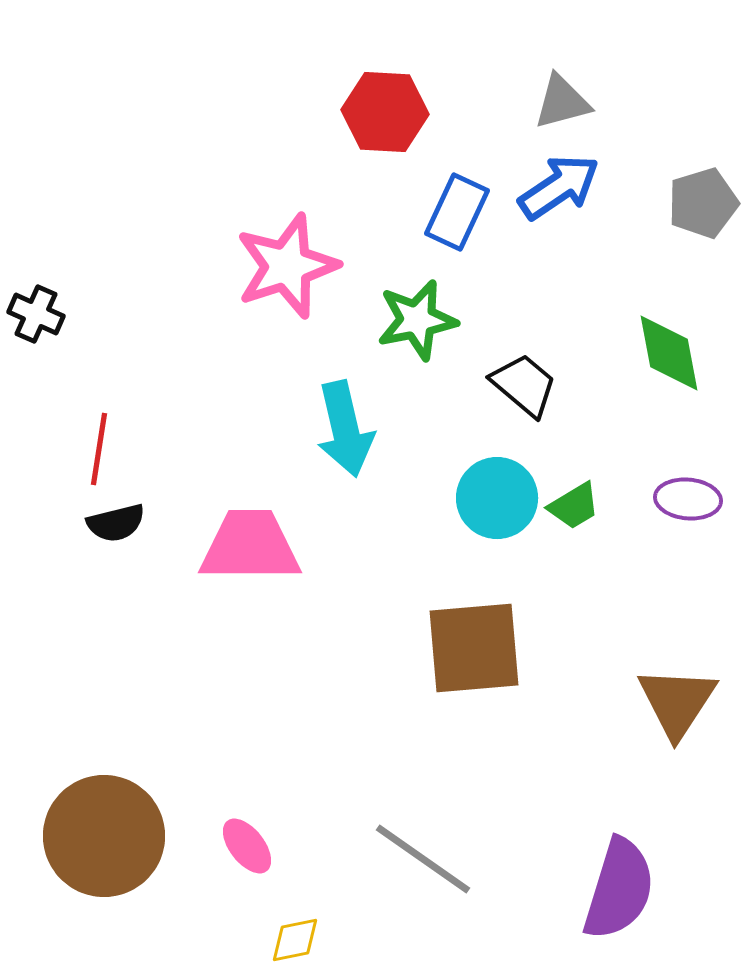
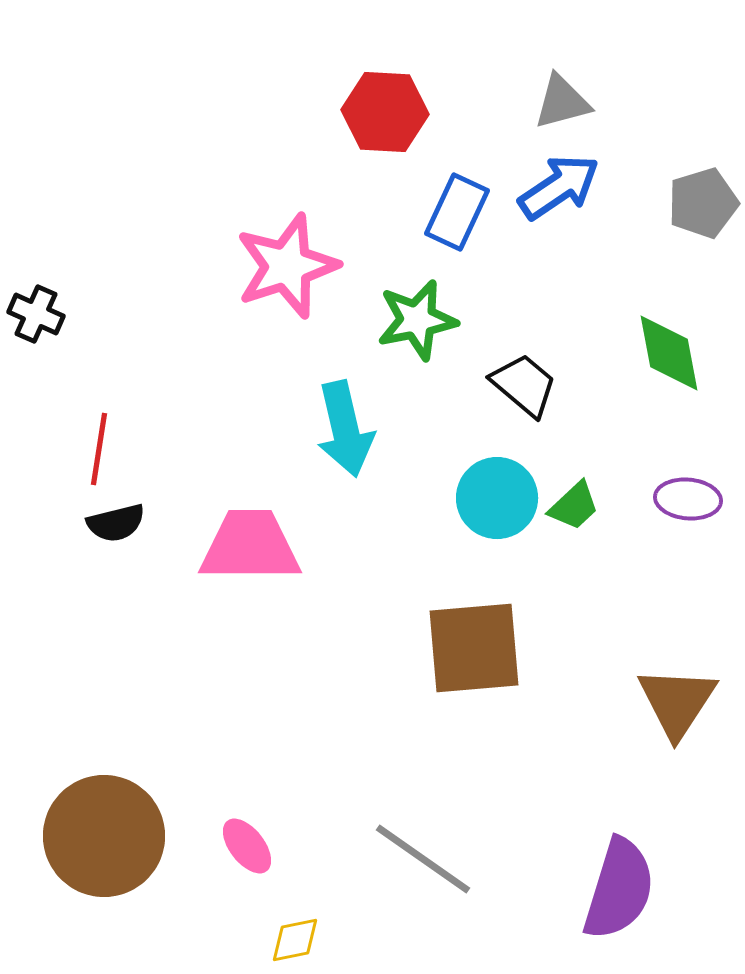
green trapezoid: rotated 12 degrees counterclockwise
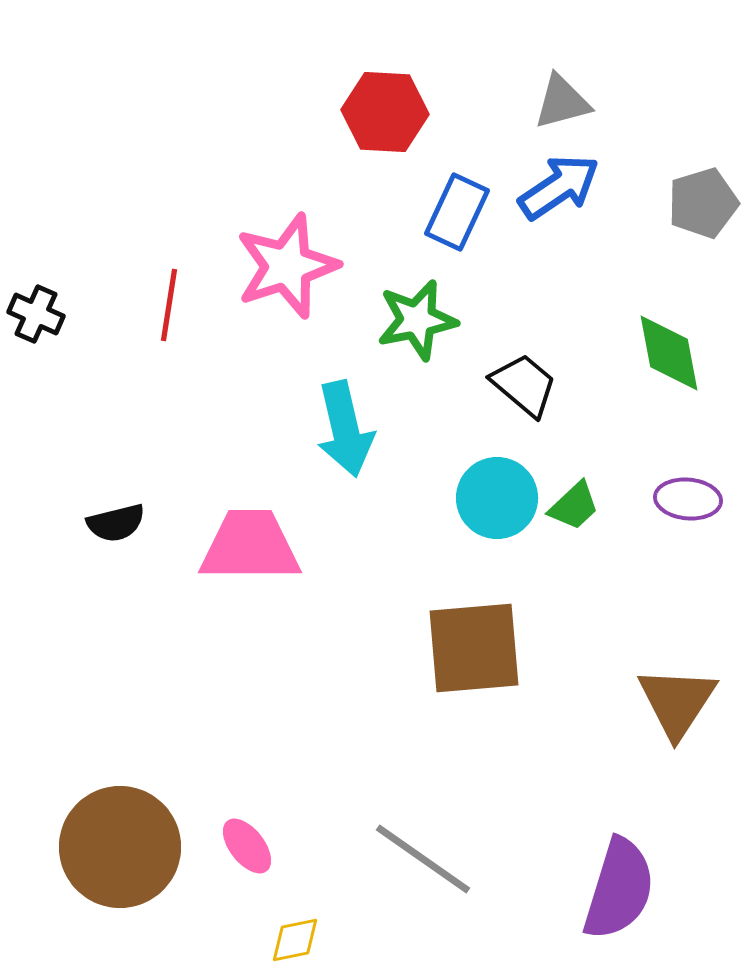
red line: moved 70 px right, 144 px up
brown circle: moved 16 px right, 11 px down
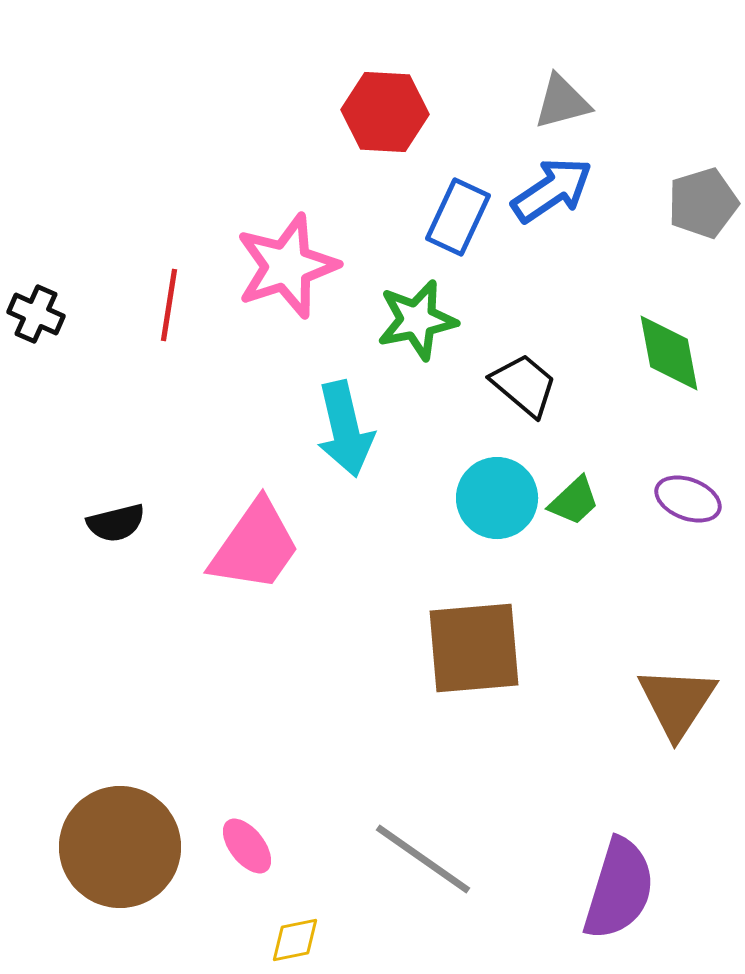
blue arrow: moved 7 px left, 3 px down
blue rectangle: moved 1 px right, 5 px down
purple ellipse: rotated 16 degrees clockwise
green trapezoid: moved 5 px up
pink trapezoid: moved 5 px right; rotated 125 degrees clockwise
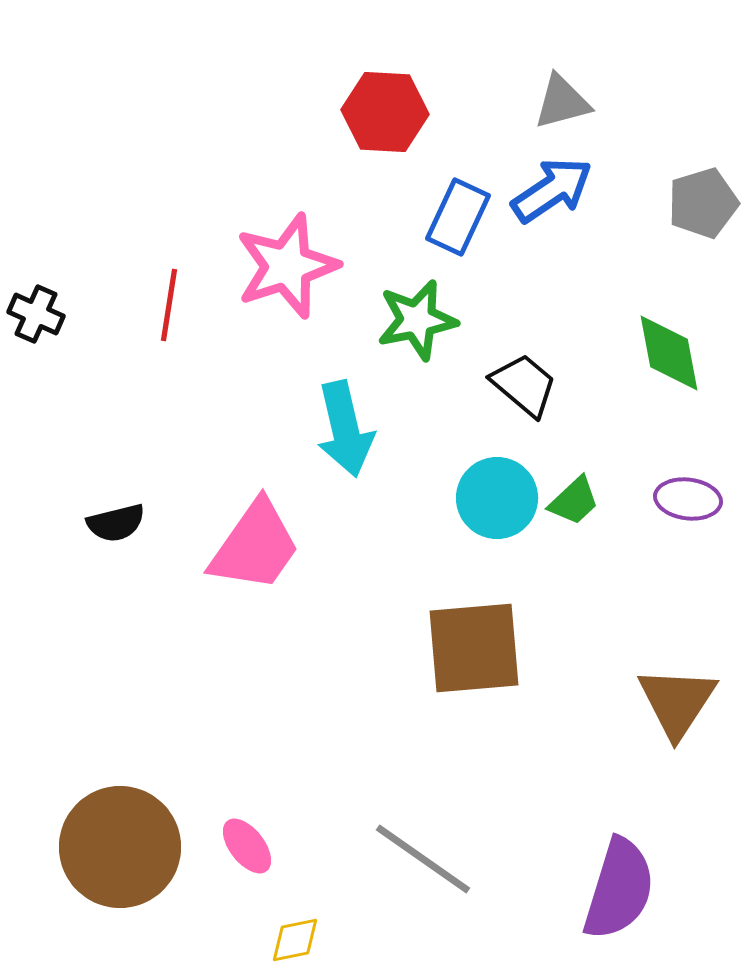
purple ellipse: rotated 14 degrees counterclockwise
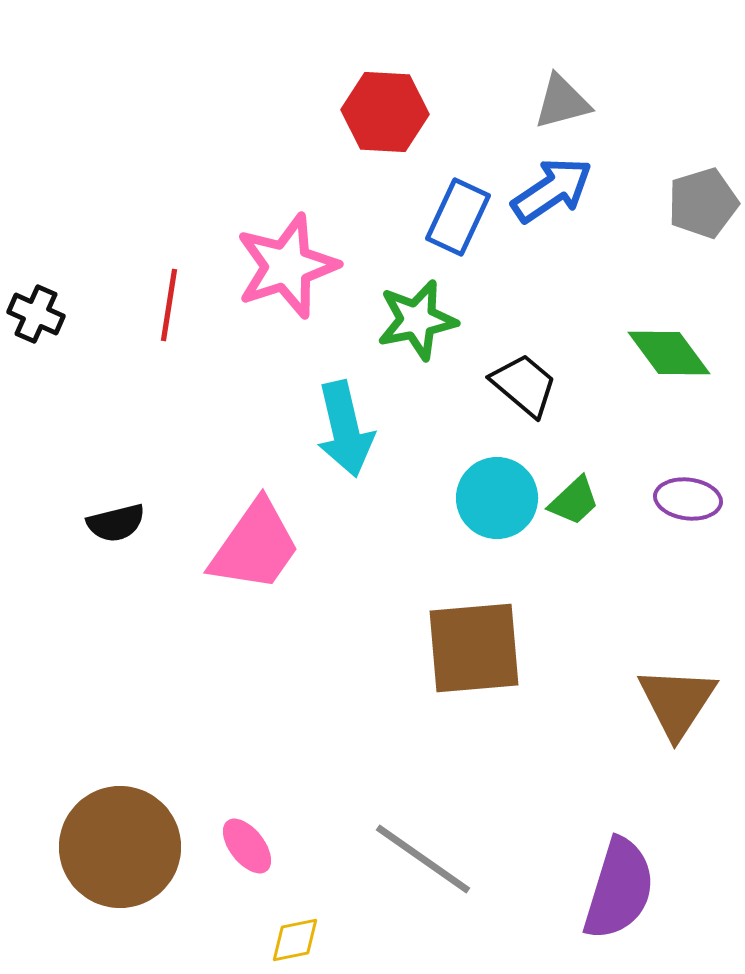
green diamond: rotated 26 degrees counterclockwise
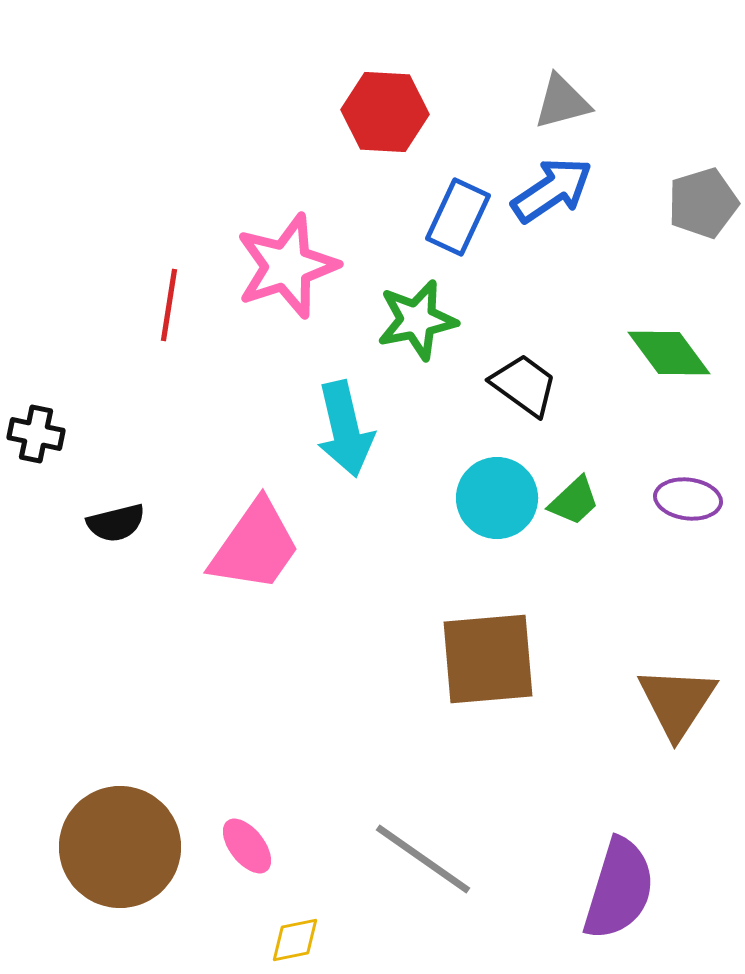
black cross: moved 120 px down; rotated 12 degrees counterclockwise
black trapezoid: rotated 4 degrees counterclockwise
brown square: moved 14 px right, 11 px down
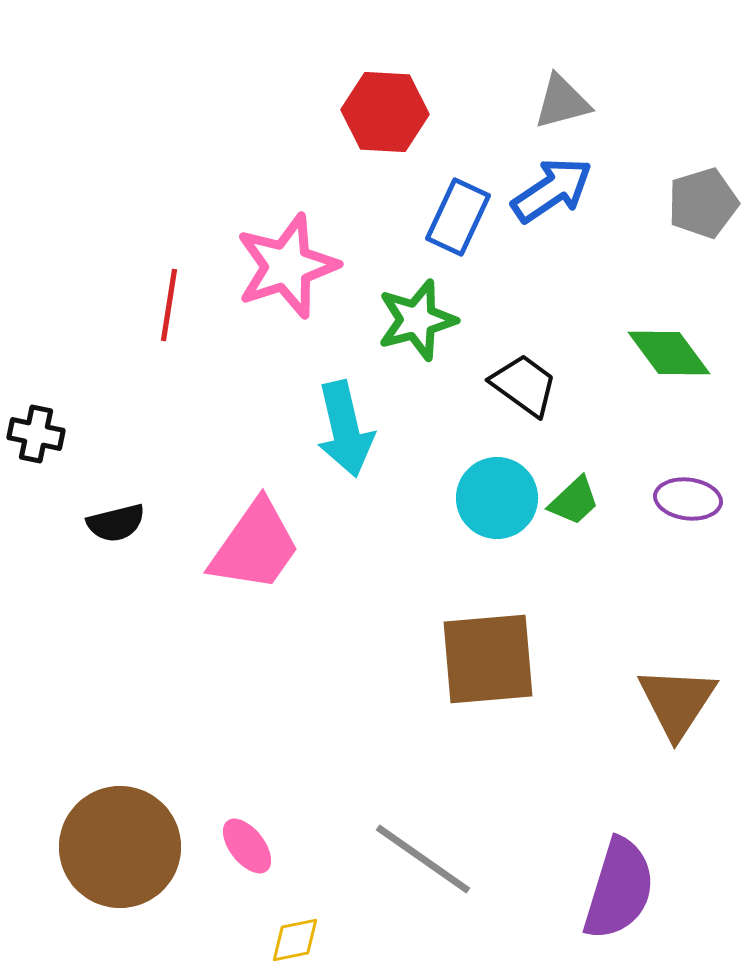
green star: rotated 4 degrees counterclockwise
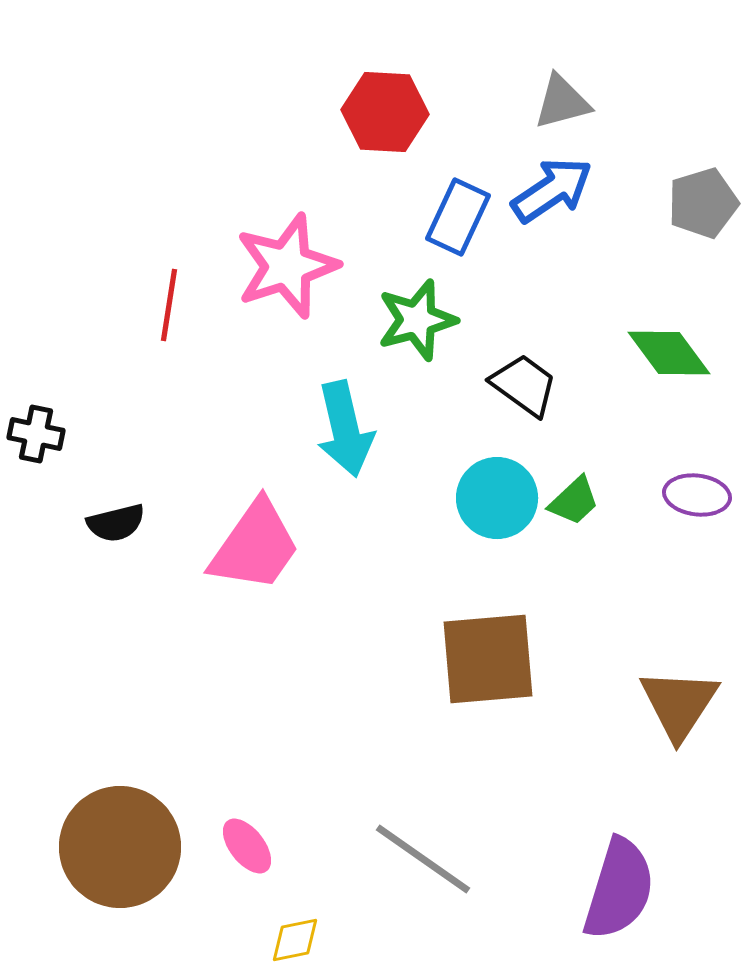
purple ellipse: moved 9 px right, 4 px up
brown triangle: moved 2 px right, 2 px down
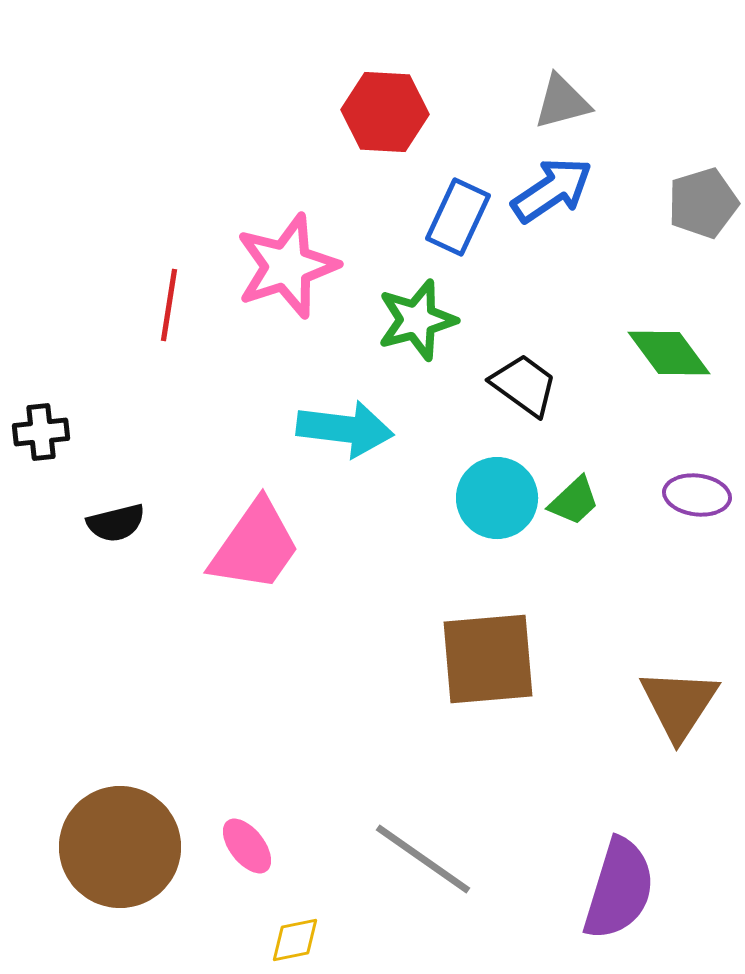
cyan arrow: rotated 70 degrees counterclockwise
black cross: moved 5 px right, 2 px up; rotated 18 degrees counterclockwise
